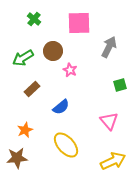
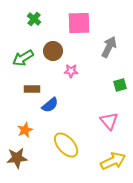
pink star: moved 1 px right, 1 px down; rotated 24 degrees counterclockwise
brown rectangle: rotated 42 degrees clockwise
blue semicircle: moved 11 px left, 2 px up
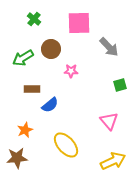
gray arrow: rotated 110 degrees clockwise
brown circle: moved 2 px left, 2 px up
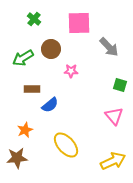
green square: rotated 32 degrees clockwise
pink triangle: moved 5 px right, 5 px up
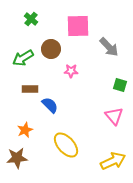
green cross: moved 3 px left
pink square: moved 1 px left, 3 px down
brown rectangle: moved 2 px left
blue semicircle: rotated 96 degrees counterclockwise
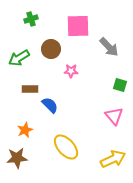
green cross: rotated 32 degrees clockwise
green arrow: moved 4 px left
yellow ellipse: moved 2 px down
yellow arrow: moved 2 px up
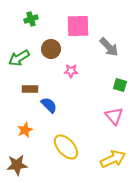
blue semicircle: moved 1 px left
brown star: moved 7 px down
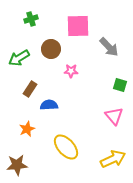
brown rectangle: rotated 56 degrees counterclockwise
blue semicircle: rotated 48 degrees counterclockwise
orange star: moved 2 px right, 1 px up
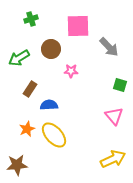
yellow ellipse: moved 12 px left, 12 px up
